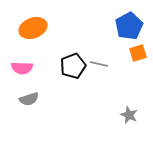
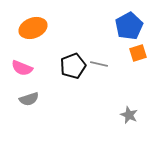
pink semicircle: rotated 20 degrees clockwise
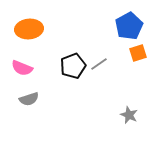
orange ellipse: moved 4 px left, 1 px down; rotated 16 degrees clockwise
gray line: rotated 48 degrees counterclockwise
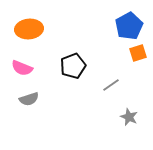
gray line: moved 12 px right, 21 px down
gray star: moved 2 px down
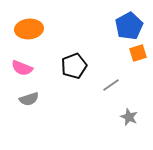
black pentagon: moved 1 px right
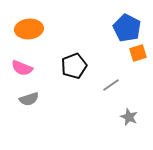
blue pentagon: moved 2 px left, 2 px down; rotated 16 degrees counterclockwise
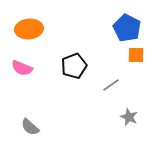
orange square: moved 2 px left, 2 px down; rotated 18 degrees clockwise
gray semicircle: moved 1 px right, 28 px down; rotated 60 degrees clockwise
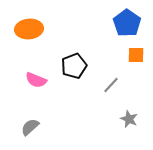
blue pentagon: moved 5 px up; rotated 8 degrees clockwise
pink semicircle: moved 14 px right, 12 px down
gray line: rotated 12 degrees counterclockwise
gray star: moved 2 px down
gray semicircle: rotated 96 degrees clockwise
